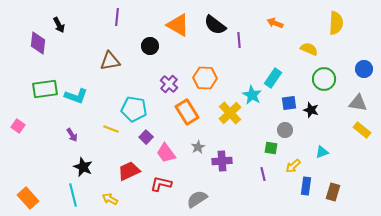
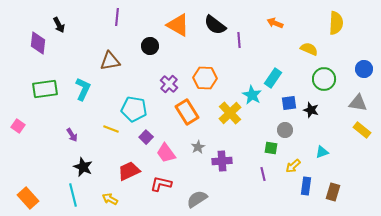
cyan L-shape at (76, 96): moved 7 px right, 7 px up; rotated 85 degrees counterclockwise
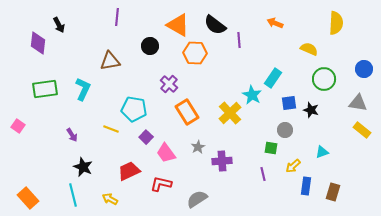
orange hexagon at (205, 78): moved 10 px left, 25 px up
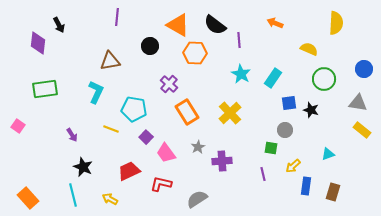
cyan L-shape at (83, 89): moved 13 px right, 3 px down
cyan star at (252, 95): moved 11 px left, 21 px up
cyan triangle at (322, 152): moved 6 px right, 2 px down
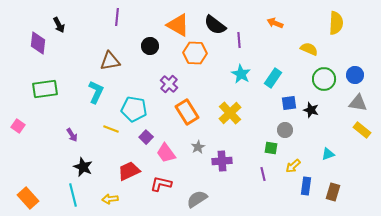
blue circle at (364, 69): moved 9 px left, 6 px down
yellow arrow at (110, 199): rotated 35 degrees counterclockwise
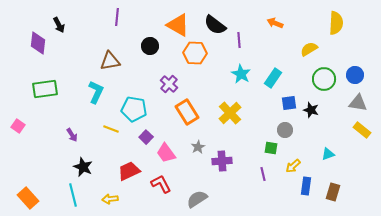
yellow semicircle at (309, 49): rotated 54 degrees counterclockwise
red L-shape at (161, 184): rotated 50 degrees clockwise
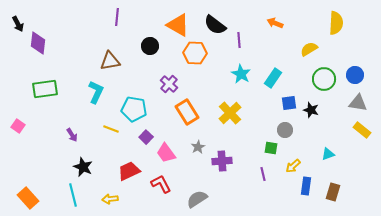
black arrow at (59, 25): moved 41 px left, 1 px up
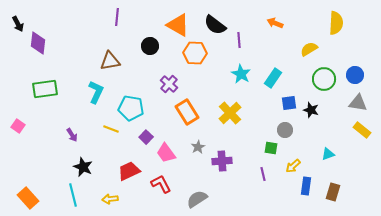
cyan pentagon at (134, 109): moved 3 px left, 1 px up
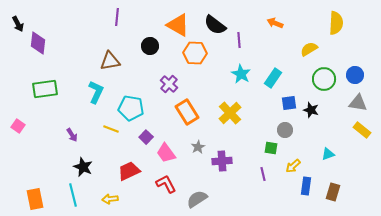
red L-shape at (161, 184): moved 5 px right
orange rectangle at (28, 198): moved 7 px right, 1 px down; rotated 30 degrees clockwise
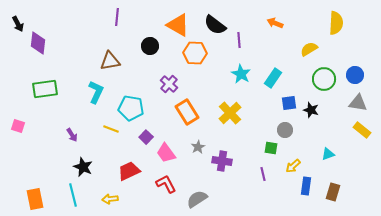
pink square at (18, 126): rotated 16 degrees counterclockwise
purple cross at (222, 161): rotated 12 degrees clockwise
